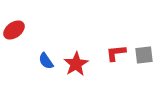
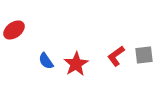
red L-shape: moved 3 px down; rotated 30 degrees counterclockwise
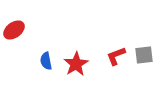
red L-shape: rotated 15 degrees clockwise
blue semicircle: rotated 24 degrees clockwise
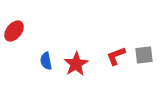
red ellipse: moved 1 px down; rotated 15 degrees counterclockwise
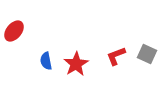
gray square: moved 3 px right, 1 px up; rotated 30 degrees clockwise
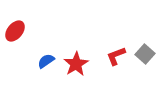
red ellipse: moved 1 px right
gray square: moved 2 px left; rotated 18 degrees clockwise
blue semicircle: rotated 66 degrees clockwise
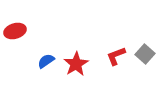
red ellipse: rotated 35 degrees clockwise
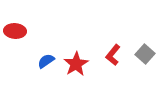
red ellipse: rotated 20 degrees clockwise
red L-shape: moved 3 px left, 1 px up; rotated 30 degrees counterclockwise
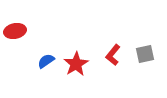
red ellipse: rotated 15 degrees counterclockwise
gray square: rotated 36 degrees clockwise
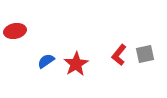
red L-shape: moved 6 px right
